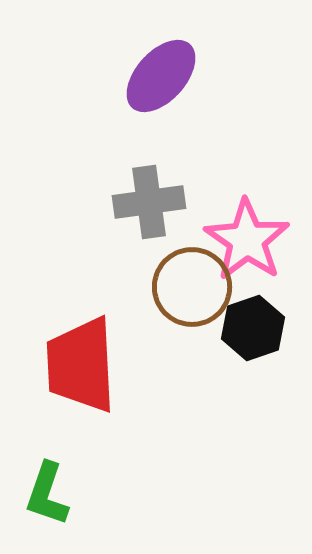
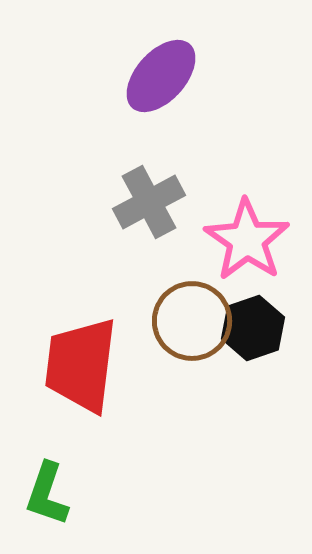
gray cross: rotated 20 degrees counterclockwise
brown circle: moved 34 px down
red trapezoid: rotated 10 degrees clockwise
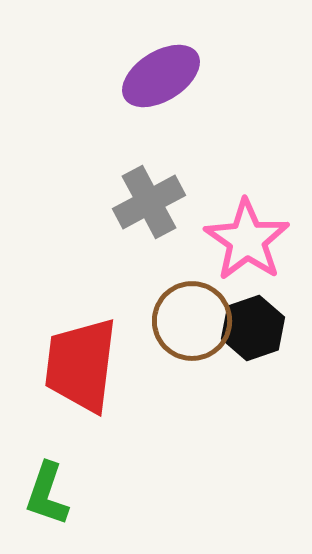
purple ellipse: rotated 16 degrees clockwise
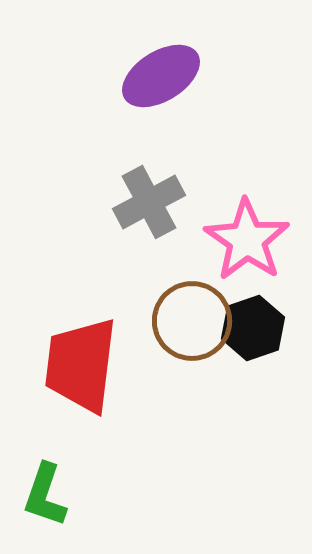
green L-shape: moved 2 px left, 1 px down
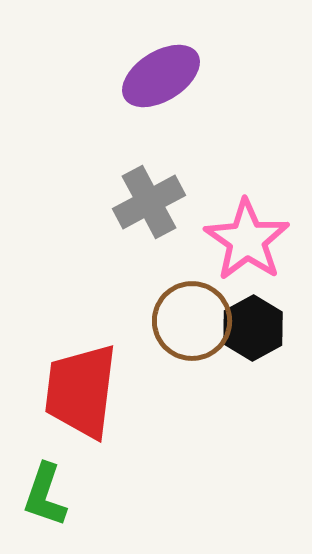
black hexagon: rotated 10 degrees counterclockwise
red trapezoid: moved 26 px down
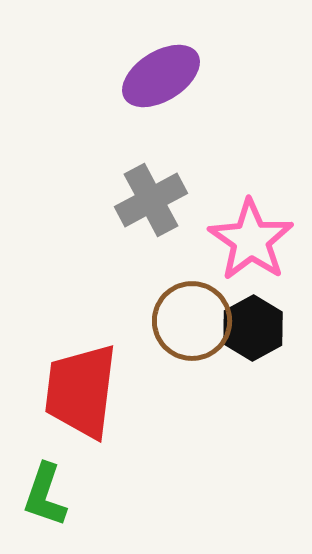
gray cross: moved 2 px right, 2 px up
pink star: moved 4 px right
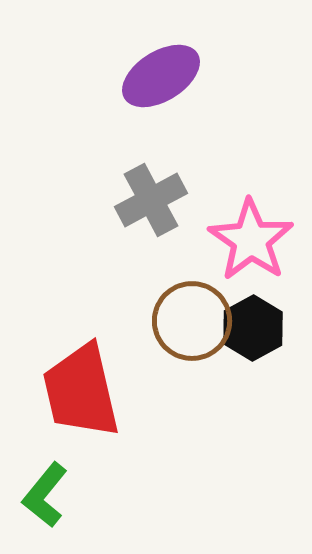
red trapezoid: rotated 20 degrees counterclockwise
green L-shape: rotated 20 degrees clockwise
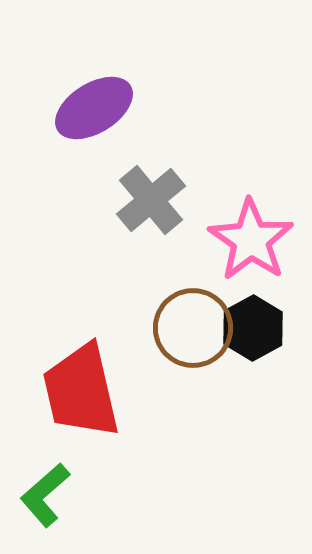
purple ellipse: moved 67 px left, 32 px down
gray cross: rotated 12 degrees counterclockwise
brown circle: moved 1 px right, 7 px down
green L-shape: rotated 10 degrees clockwise
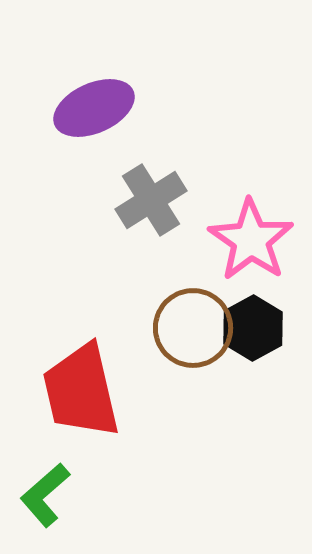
purple ellipse: rotated 8 degrees clockwise
gray cross: rotated 8 degrees clockwise
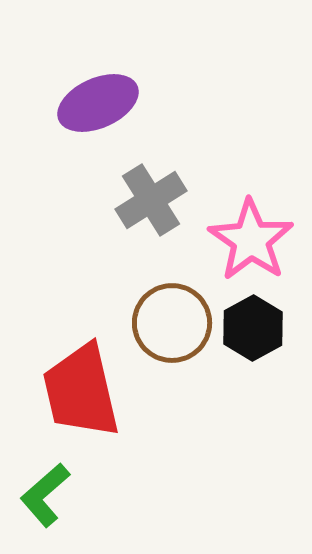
purple ellipse: moved 4 px right, 5 px up
brown circle: moved 21 px left, 5 px up
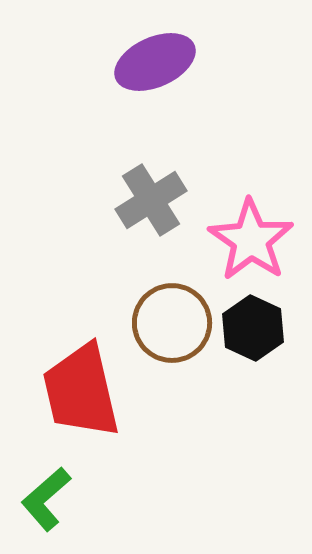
purple ellipse: moved 57 px right, 41 px up
black hexagon: rotated 6 degrees counterclockwise
green L-shape: moved 1 px right, 4 px down
